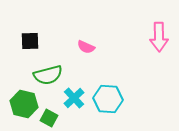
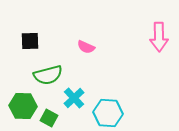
cyan hexagon: moved 14 px down
green hexagon: moved 1 px left, 2 px down; rotated 12 degrees counterclockwise
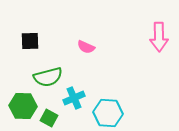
green semicircle: moved 2 px down
cyan cross: rotated 20 degrees clockwise
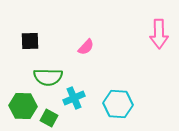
pink arrow: moved 3 px up
pink semicircle: rotated 72 degrees counterclockwise
green semicircle: rotated 16 degrees clockwise
cyan hexagon: moved 10 px right, 9 px up
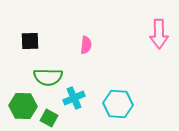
pink semicircle: moved 2 px up; rotated 36 degrees counterclockwise
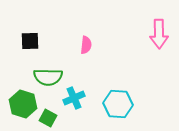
green hexagon: moved 2 px up; rotated 16 degrees clockwise
green square: moved 1 px left
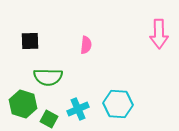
cyan cross: moved 4 px right, 11 px down
green square: moved 1 px right, 1 px down
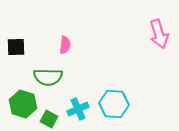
pink arrow: rotated 16 degrees counterclockwise
black square: moved 14 px left, 6 px down
pink semicircle: moved 21 px left
cyan hexagon: moved 4 px left
